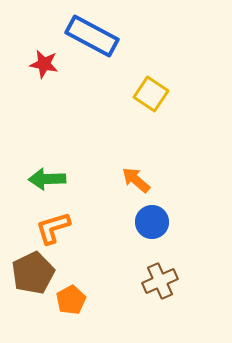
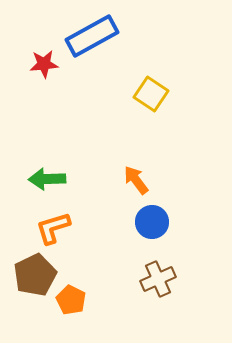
blue rectangle: rotated 57 degrees counterclockwise
red star: rotated 16 degrees counterclockwise
orange arrow: rotated 12 degrees clockwise
brown pentagon: moved 2 px right, 2 px down
brown cross: moved 2 px left, 2 px up
orange pentagon: rotated 16 degrees counterclockwise
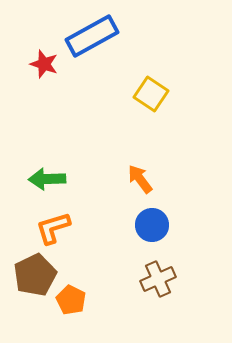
red star: rotated 24 degrees clockwise
orange arrow: moved 4 px right, 1 px up
blue circle: moved 3 px down
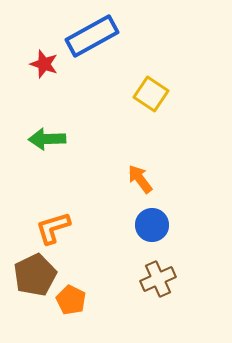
green arrow: moved 40 px up
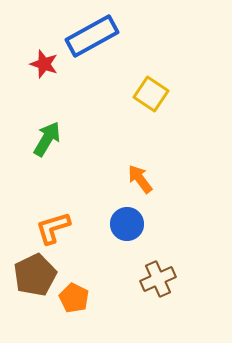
green arrow: rotated 123 degrees clockwise
blue circle: moved 25 px left, 1 px up
orange pentagon: moved 3 px right, 2 px up
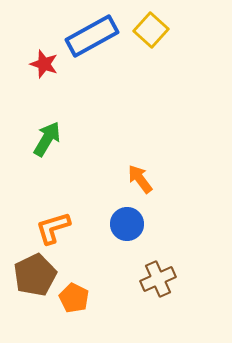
yellow square: moved 64 px up; rotated 8 degrees clockwise
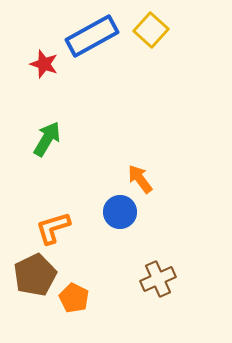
blue circle: moved 7 px left, 12 px up
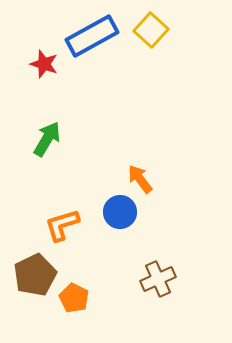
orange L-shape: moved 9 px right, 3 px up
